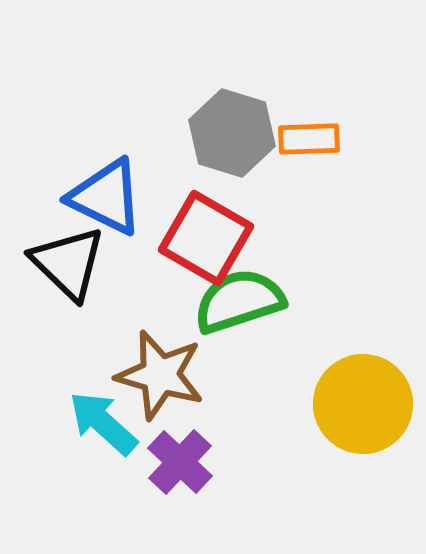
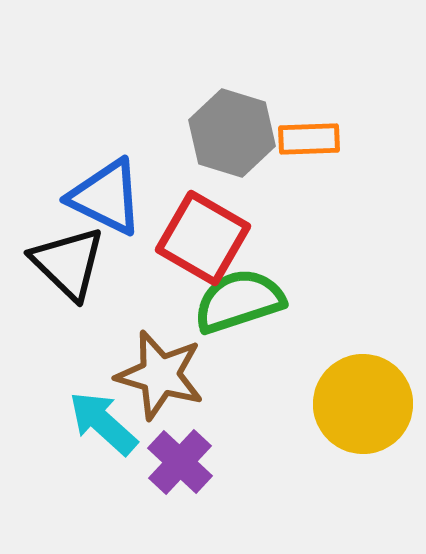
red square: moved 3 px left
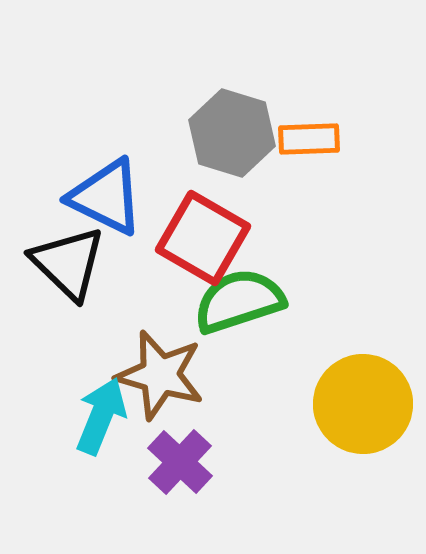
cyan arrow: moved 2 px left, 7 px up; rotated 70 degrees clockwise
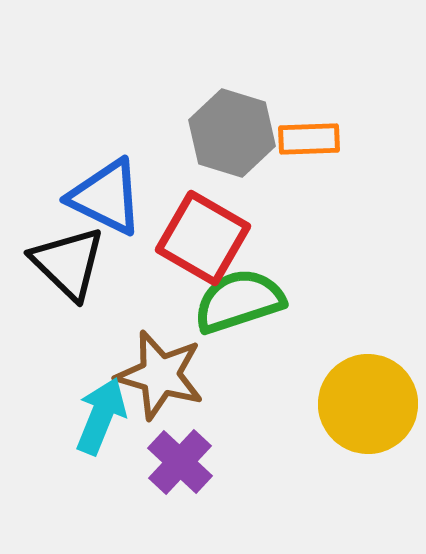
yellow circle: moved 5 px right
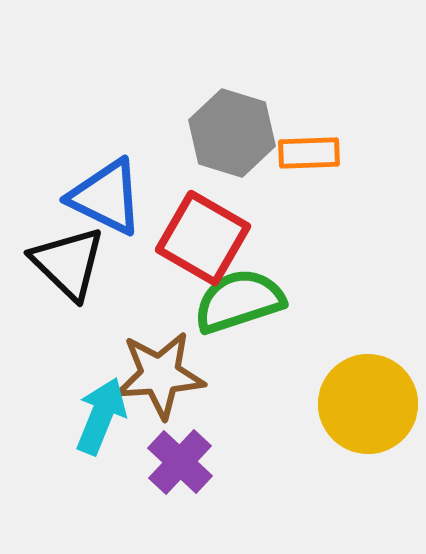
orange rectangle: moved 14 px down
brown star: rotated 20 degrees counterclockwise
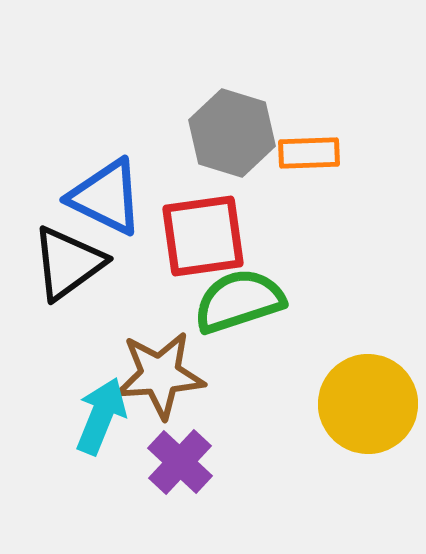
red square: moved 2 px up; rotated 38 degrees counterclockwise
black triangle: rotated 40 degrees clockwise
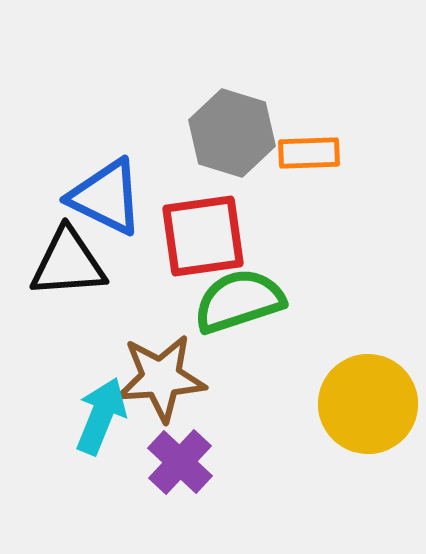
black triangle: rotated 32 degrees clockwise
brown star: moved 1 px right, 3 px down
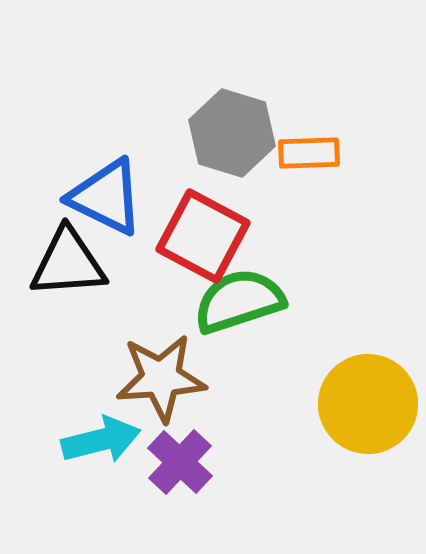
red square: rotated 36 degrees clockwise
cyan arrow: moved 24 px down; rotated 54 degrees clockwise
